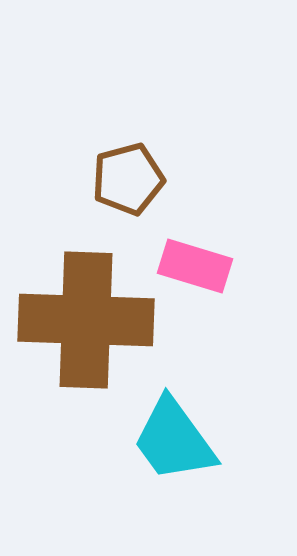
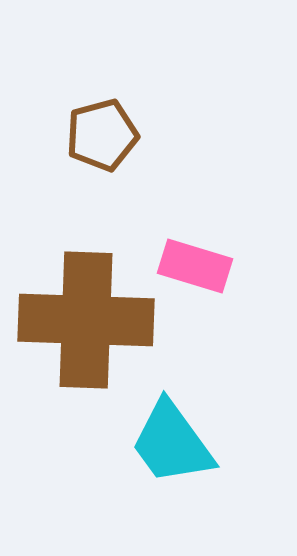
brown pentagon: moved 26 px left, 44 px up
cyan trapezoid: moved 2 px left, 3 px down
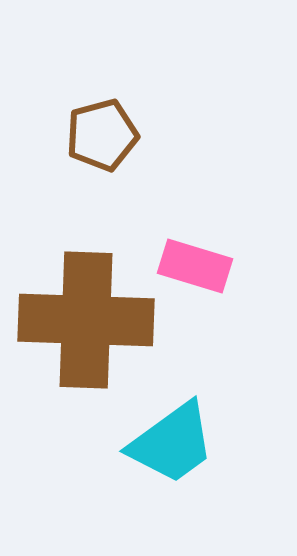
cyan trapezoid: rotated 90 degrees counterclockwise
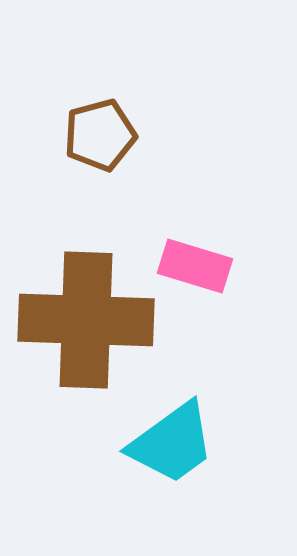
brown pentagon: moved 2 px left
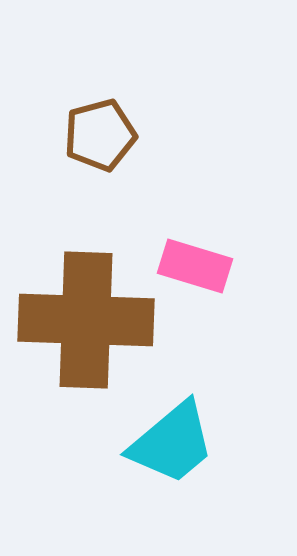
cyan trapezoid: rotated 4 degrees counterclockwise
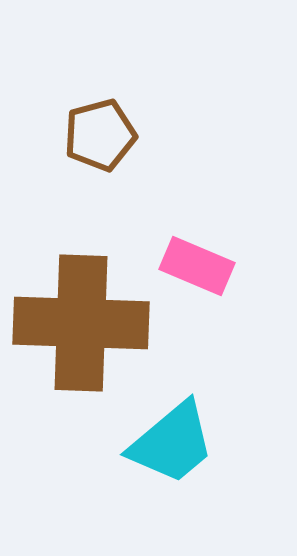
pink rectangle: moved 2 px right; rotated 6 degrees clockwise
brown cross: moved 5 px left, 3 px down
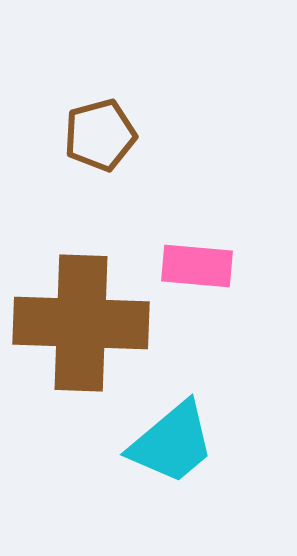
pink rectangle: rotated 18 degrees counterclockwise
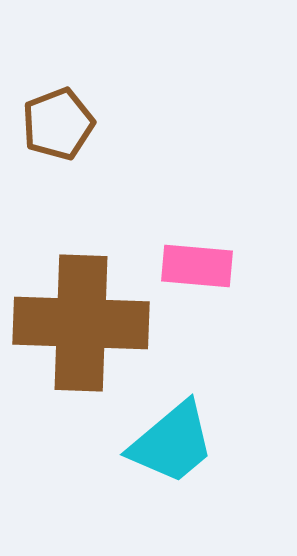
brown pentagon: moved 42 px left, 11 px up; rotated 6 degrees counterclockwise
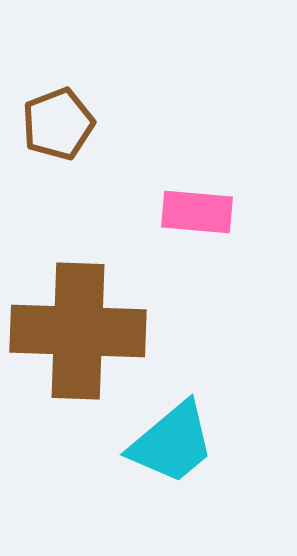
pink rectangle: moved 54 px up
brown cross: moved 3 px left, 8 px down
